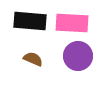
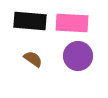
brown semicircle: rotated 12 degrees clockwise
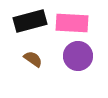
black rectangle: rotated 20 degrees counterclockwise
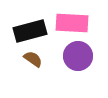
black rectangle: moved 10 px down
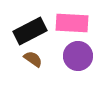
black rectangle: rotated 12 degrees counterclockwise
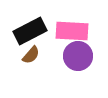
pink rectangle: moved 8 px down
brown semicircle: moved 2 px left, 4 px up; rotated 96 degrees clockwise
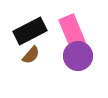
pink rectangle: rotated 64 degrees clockwise
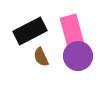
pink rectangle: rotated 8 degrees clockwise
brown semicircle: moved 10 px right, 2 px down; rotated 114 degrees clockwise
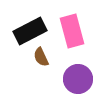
purple circle: moved 23 px down
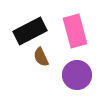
pink rectangle: moved 3 px right
purple circle: moved 1 px left, 4 px up
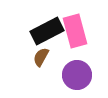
black rectangle: moved 17 px right
brown semicircle: rotated 54 degrees clockwise
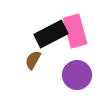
black rectangle: moved 4 px right, 3 px down
brown semicircle: moved 8 px left, 3 px down
